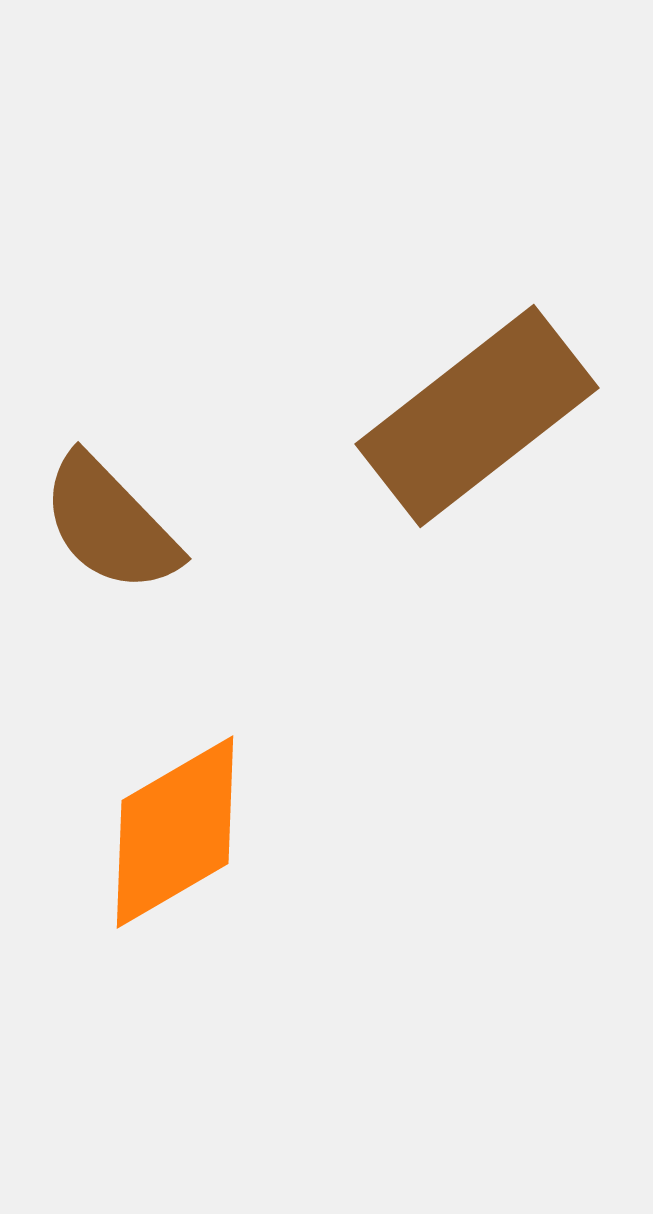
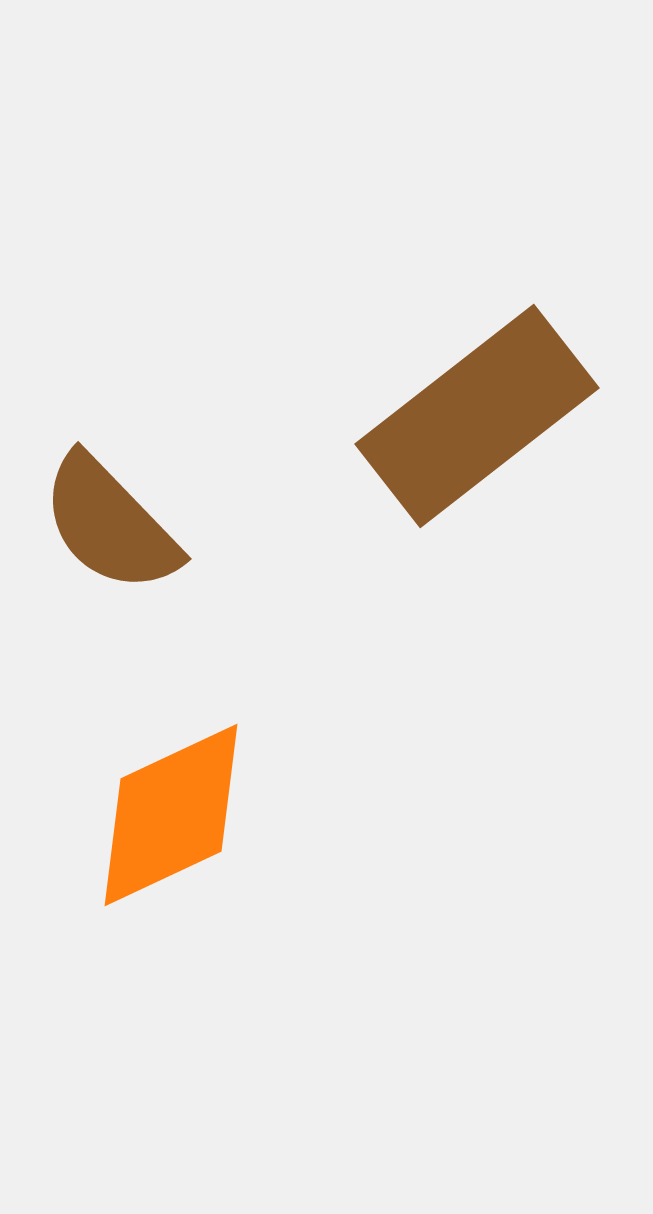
orange diamond: moved 4 px left, 17 px up; rotated 5 degrees clockwise
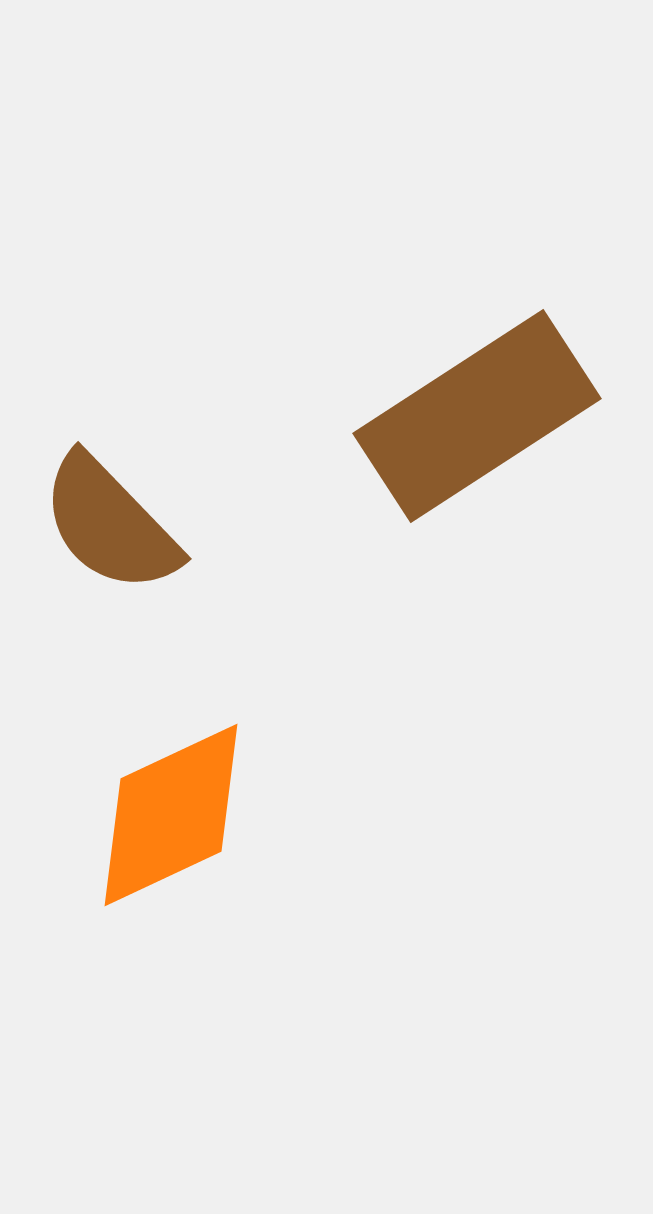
brown rectangle: rotated 5 degrees clockwise
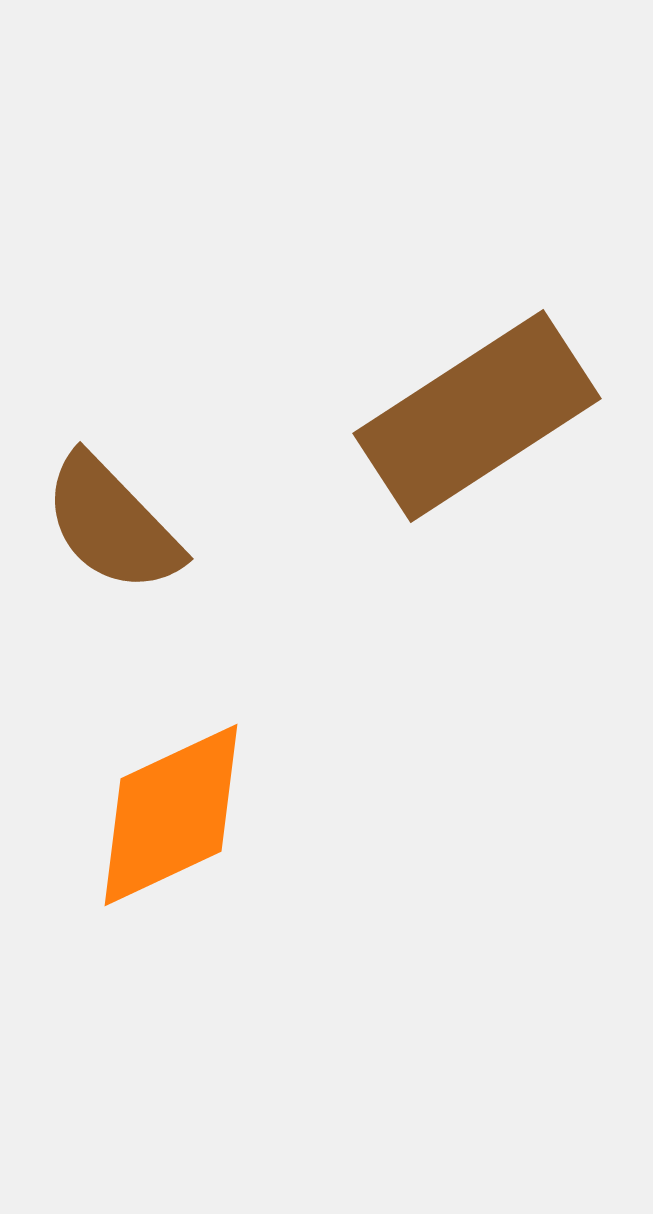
brown semicircle: moved 2 px right
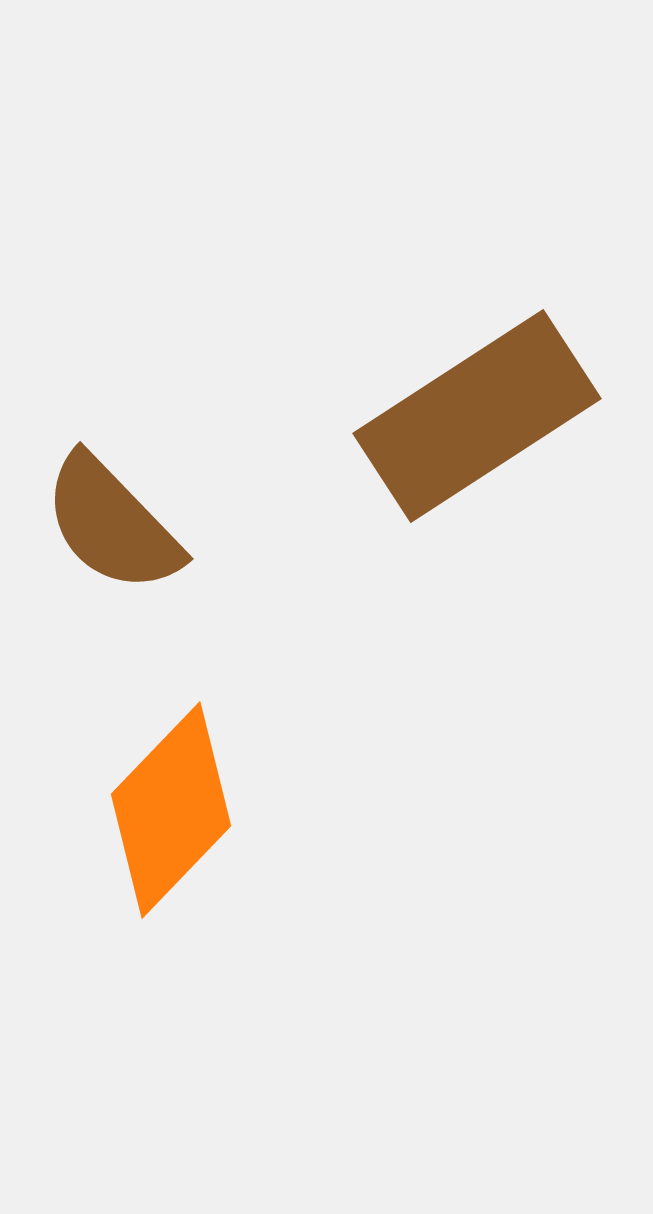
orange diamond: moved 5 px up; rotated 21 degrees counterclockwise
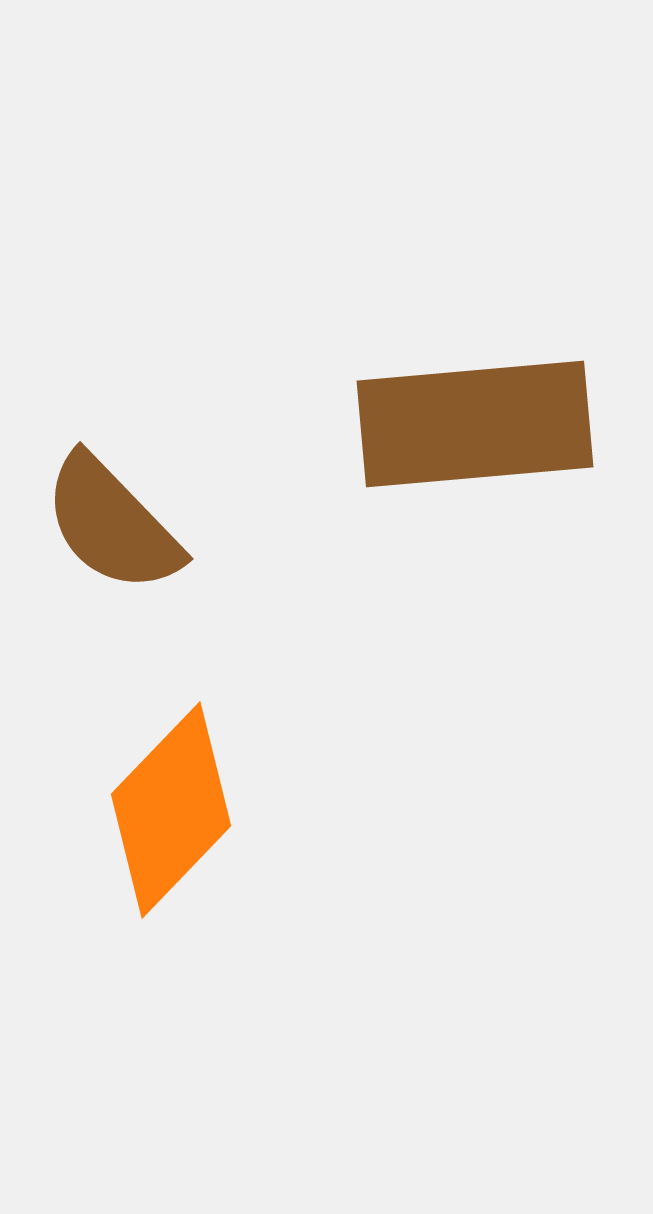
brown rectangle: moved 2 px left, 8 px down; rotated 28 degrees clockwise
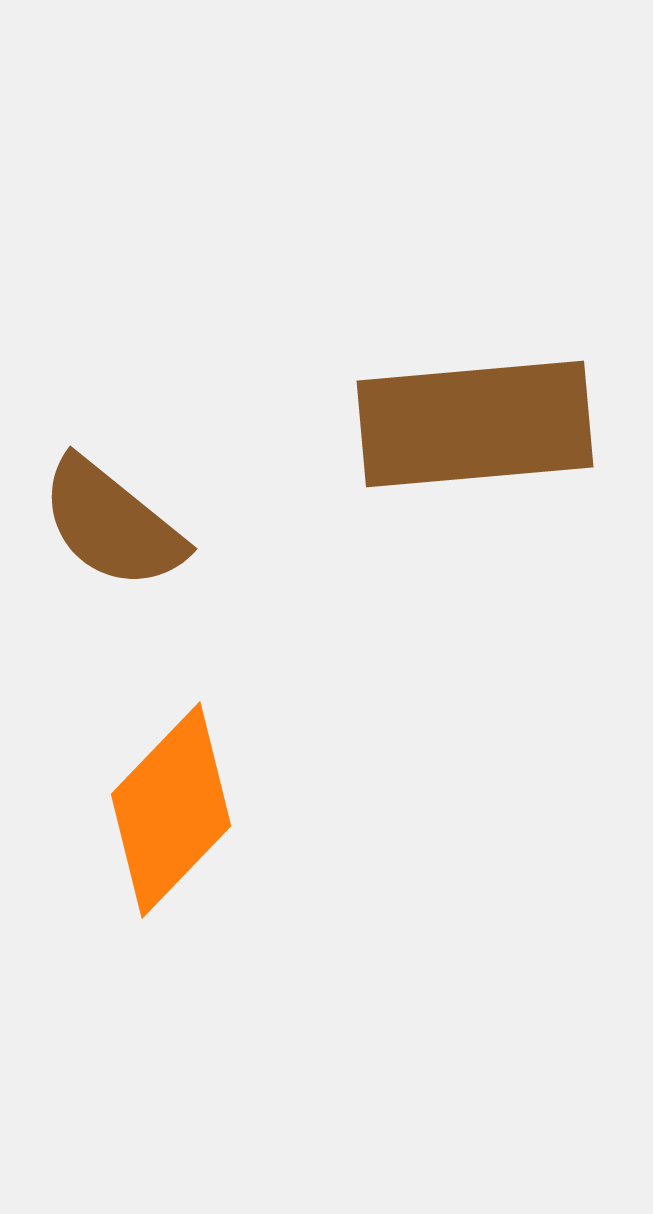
brown semicircle: rotated 7 degrees counterclockwise
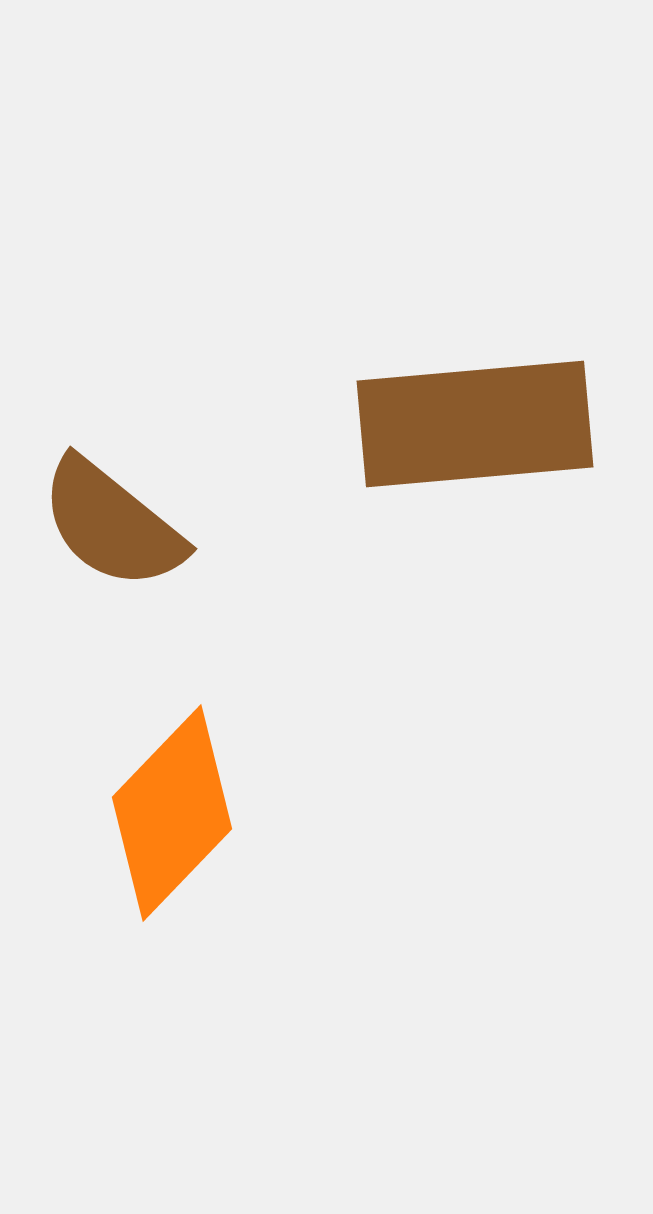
orange diamond: moved 1 px right, 3 px down
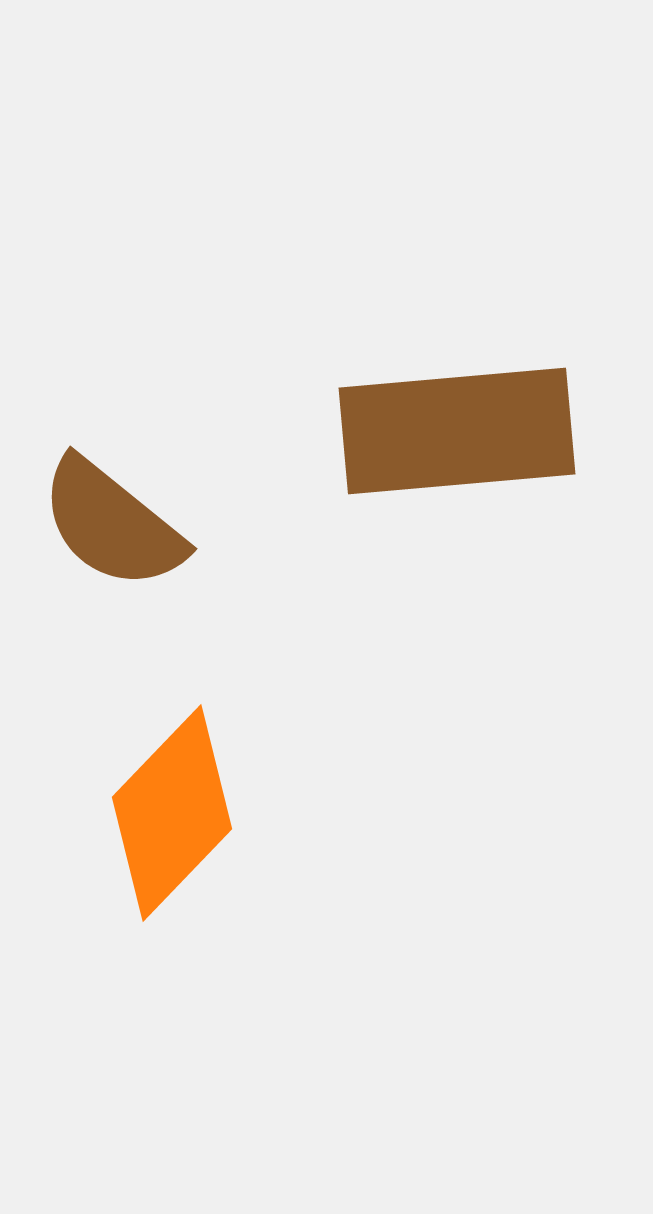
brown rectangle: moved 18 px left, 7 px down
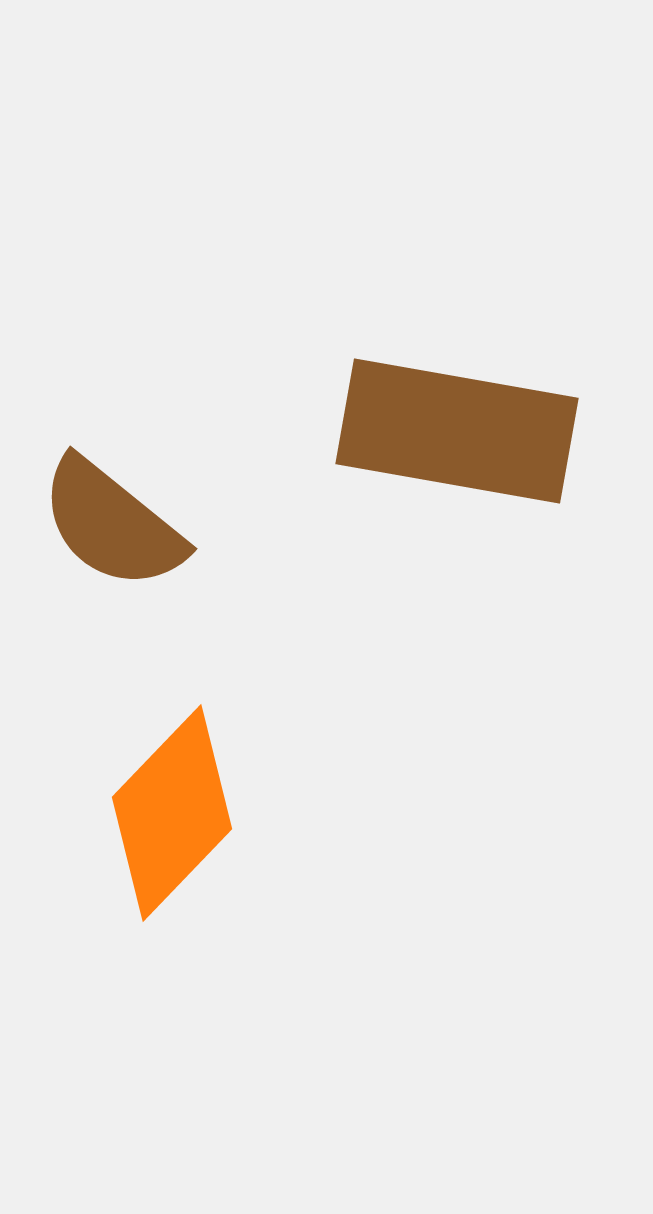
brown rectangle: rotated 15 degrees clockwise
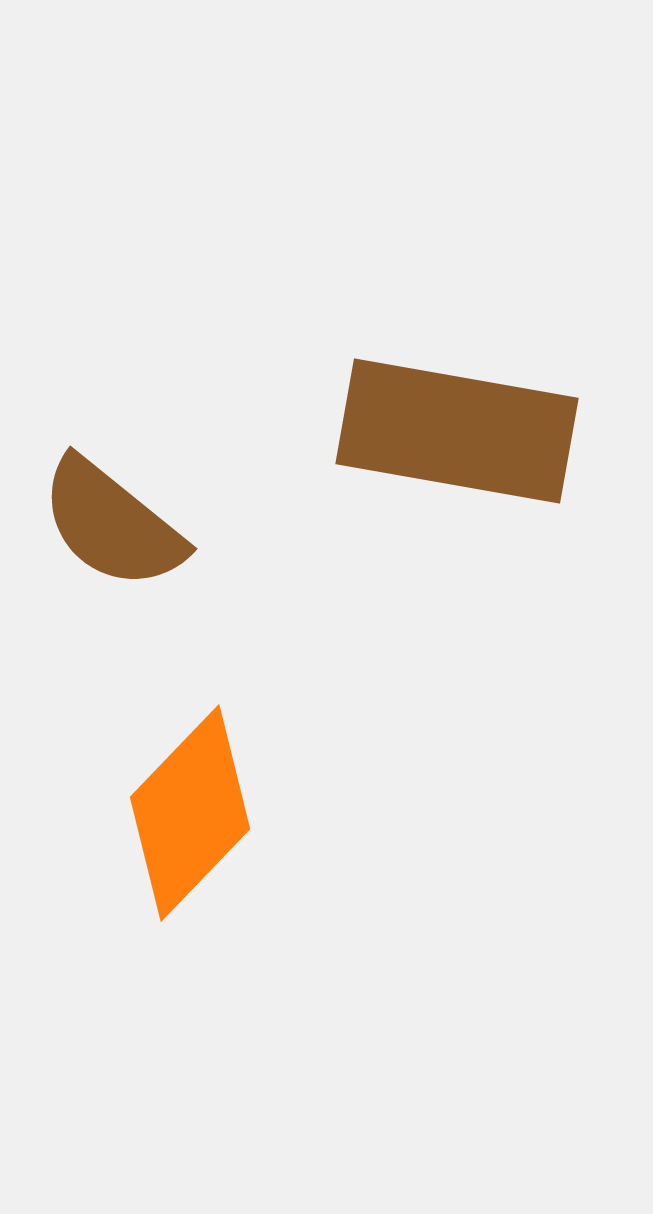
orange diamond: moved 18 px right
